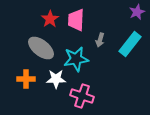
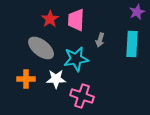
cyan rectangle: moved 2 px right; rotated 35 degrees counterclockwise
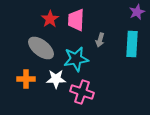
pink cross: moved 4 px up
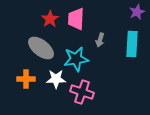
pink trapezoid: moved 1 px up
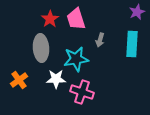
pink trapezoid: rotated 20 degrees counterclockwise
gray ellipse: rotated 48 degrees clockwise
orange cross: moved 7 px left, 1 px down; rotated 36 degrees counterclockwise
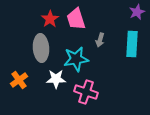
pink cross: moved 4 px right
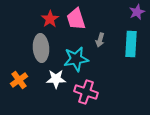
cyan rectangle: moved 1 px left
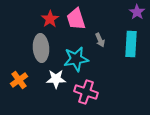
purple star: rotated 14 degrees counterclockwise
gray arrow: rotated 40 degrees counterclockwise
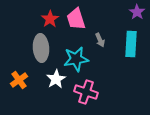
white star: rotated 30 degrees counterclockwise
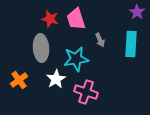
red star: rotated 24 degrees counterclockwise
